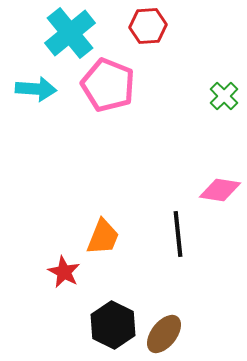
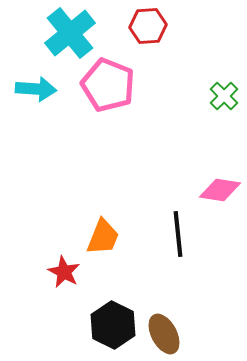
brown ellipse: rotated 66 degrees counterclockwise
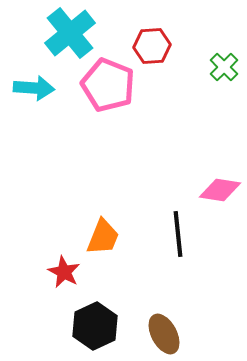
red hexagon: moved 4 px right, 20 px down
cyan arrow: moved 2 px left, 1 px up
green cross: moved 29 px up
black hexagon: moved 18 px left, 1 px down; rotated 9 degrees clockwise
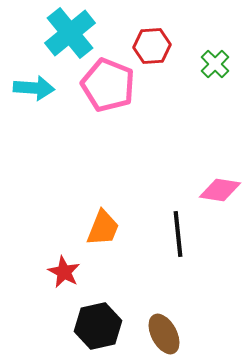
green cross: moved 9 px left, 3 px up
orange trapezoid: moved 9 px up
black hexagon: moved 3 px right; rotated 12 degrees clockwise
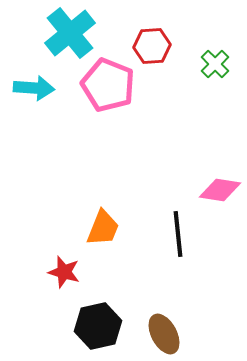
red star: rotated 12 degrees counterclockwise
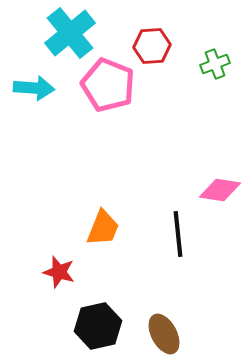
green cross: rotated 24 degrees clockwise
red star: moved 5 px left
